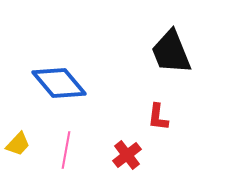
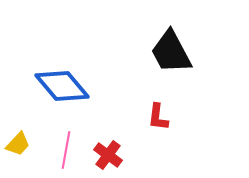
black trapezoid: rotated 6 degrees counterclockwise
blue diamond: moved 3 px right, 3 px down
red cross: moved 19 px left; rotated 16 degrees counterclockwise
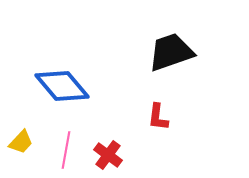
black trapezoid: rotated 99 degrees clockwise
yellow trapezoid: moved 3 px right, 2 px up
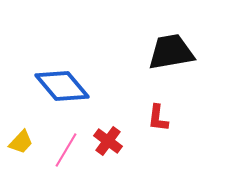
black trapezoid: rotated 9 degrees clockwise
red L-shape: moved 1 px down
pink line: rotated 21 degrees clockwise
red cross: moved 14 px up
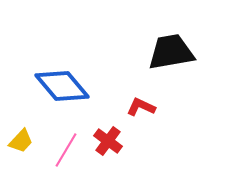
red L-shape: moved 17 px left, 11 px up; rotated 108 degrees clockwise
yellow trapezoid: moved 1 px up
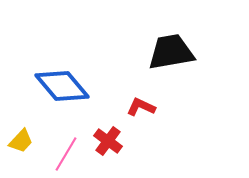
pink line: moved 4 px down
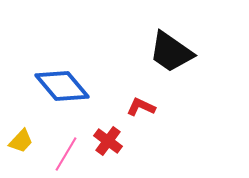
black trapezoid: rotated 135 degrees counterclockwise
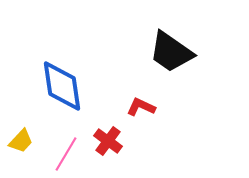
blue diamond: rotated 32 degrees clockwise
